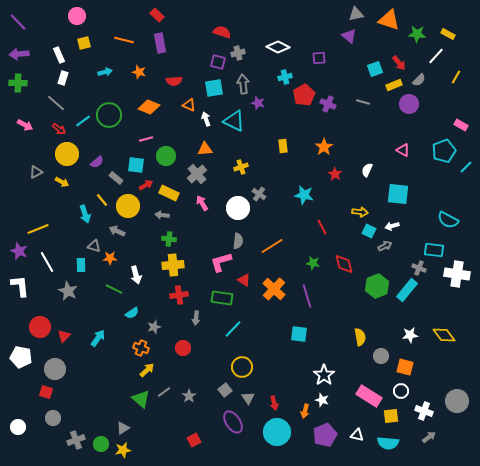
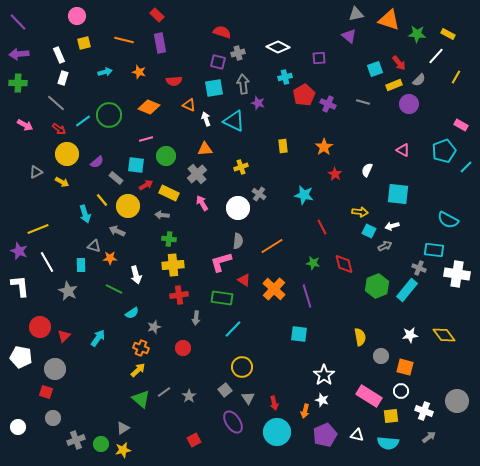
yellow arrow at (147, 370): moved 9 px left
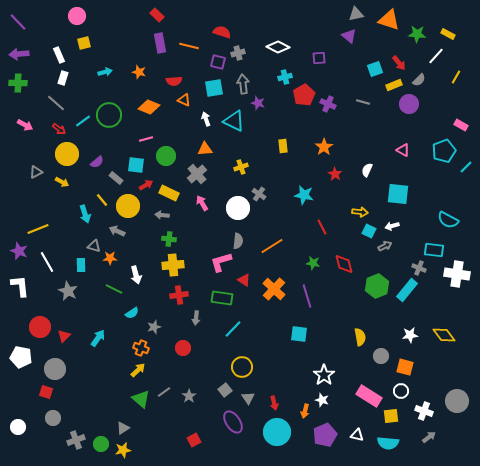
orange line at (124, 40): moved 65 px right, 6 px down
orange triangle at (189, 105): moved 5 px left, 5 px up
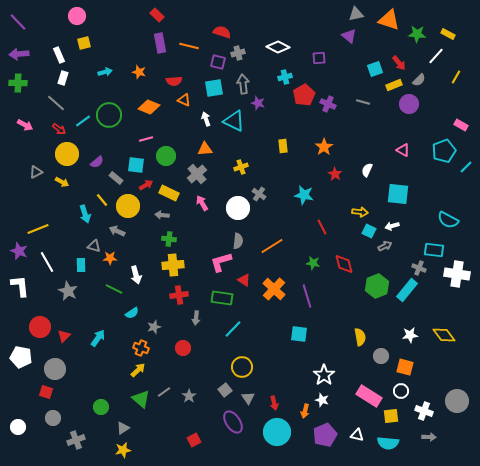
gray arrow at (429, 437): rotated 40 degrees clockwise
green circle at (101, 444): moved 37 px up
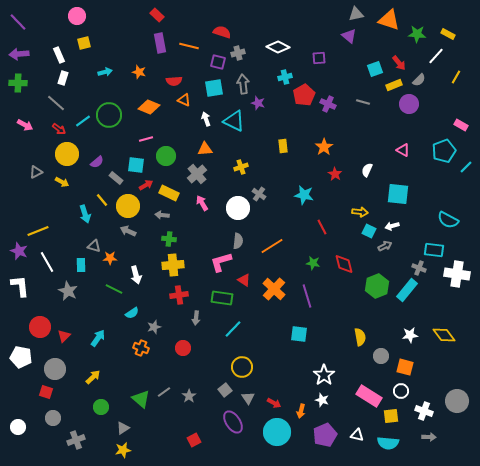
yellow line at (38, 229): moved 2 px down
gray arrow at (117, 231): moved 11 px right
yellow arrow at (138, 370): moved 45 px left, 7 px down
red arrow at (274, 403): rotated 48 degrees counterclockwise
orange arrow at (305, 411): moved 4 px left
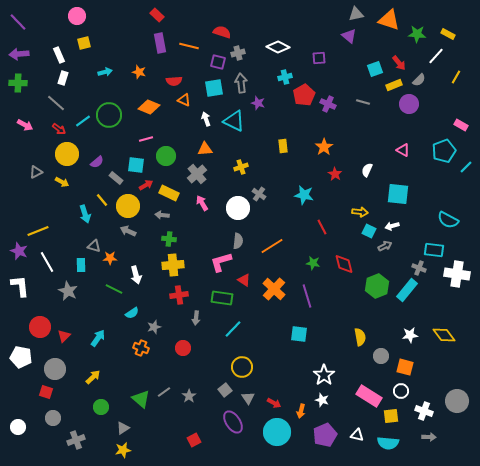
gray arrow at (243, 84): moved 2 px left, 1 px up
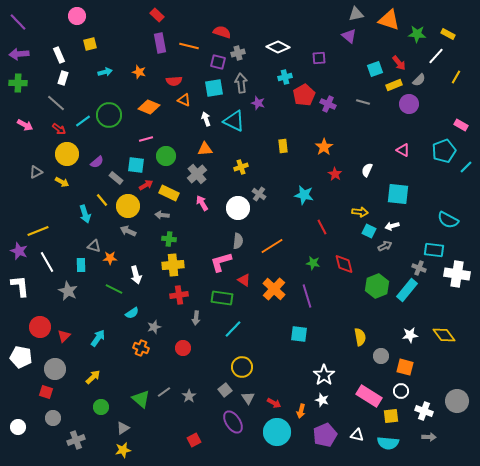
yellow square at (84, 43): moved 6 px right, 1 px down
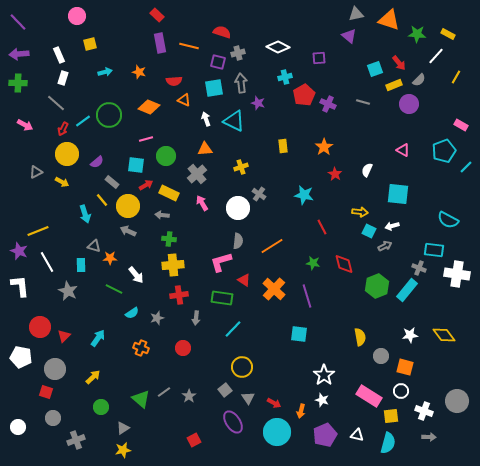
red arrow at (59, 129): moved 4 px right; rotated 80 degrees clockwise
gray rectangle at (116, 178): moved 4 px left, 4 px down
white arrow at (136, 275): rotated 24 degrees counterclockwise
gray star at (154, 327): moved 3 px right, 9 px up
cyan semicircle at (388, 443): rotated 80 degrees counterclockwise
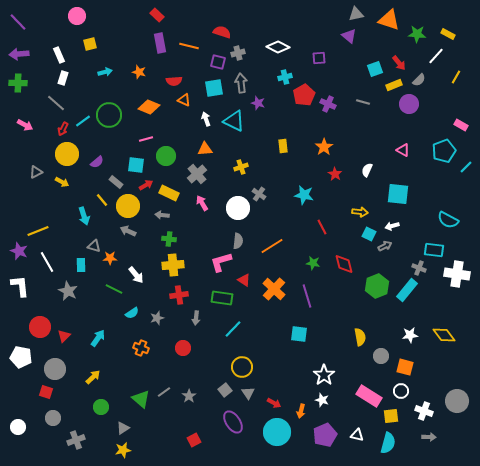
gray rectangle at (112, 182): moved 4 px right
cyan arrow at (85, 214): moved 1 px left, 2 px down
cyan square at (369, 231): moved 3 px down
gray triangle at (248, 398): moved 5 px up
